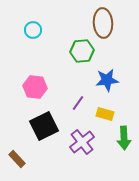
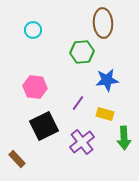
green hexagon: moved 1 px down
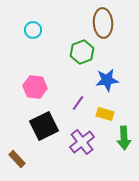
green hexagon: rotated 15 degrees counterclockwise
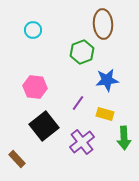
brown ellipse: moved 1 px down
black square: rotated 12 degrees counterclockwise
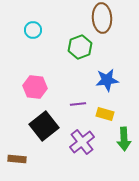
brown ellipse: moved 1 px left, 6 px up
green hexagon: moved 2 px left, 5 px up
purple line: moved 1 px down; rotated 49 degrees clockwise
green arrow: moved 1 px down
brown rectangle: rotated 42 degrees counterclockwise
